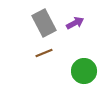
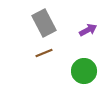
purple arrow: moved 13 px right, 7 px down
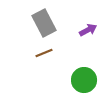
green circle: moved 9 px down
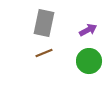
gray rectangle: rotated 40 degrees clockwise
green circle: moved 5 px right, 19 px up
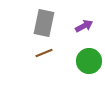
purple arrow: moved 4 px left, 4 px up
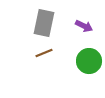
purple arrow: rotated 54 degrees clockwise
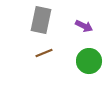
gray rectangle: moved 3 px left, 3 px up
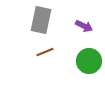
brown line: moved 1 px right, 1 px up
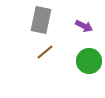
brown line: rotated 18 degrees counterclockwise
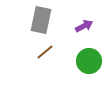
purple arrow: rotated 54 degrees counterclockwise
